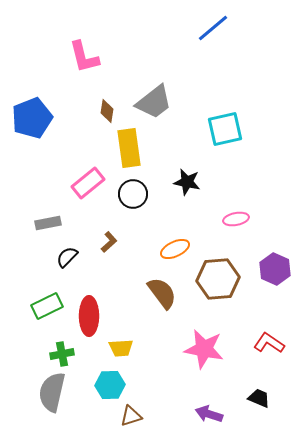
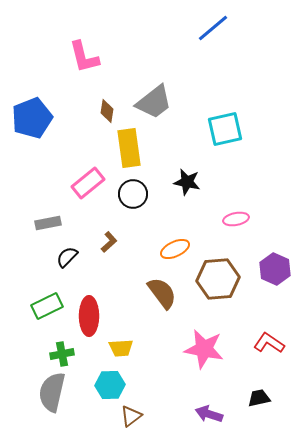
black trapezoid: rotated 35 degrees counterclockwise
brown triangle: rotated 20 degrees counterclockwise
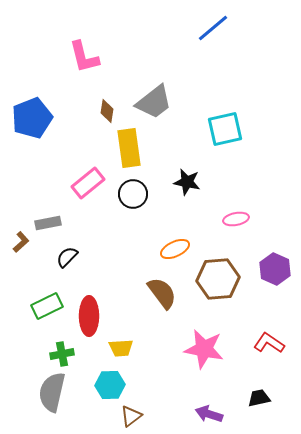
brown L-shape: moved 88 px left
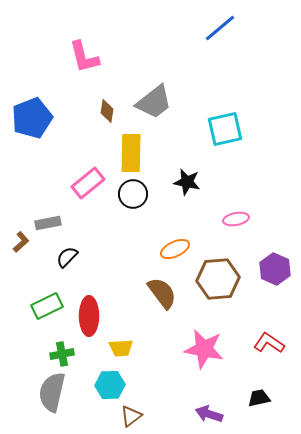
blue line: moved 7 px right
yellow rectangle: moved 2 px right, 5 px down; rotated 9 degrees clockwise
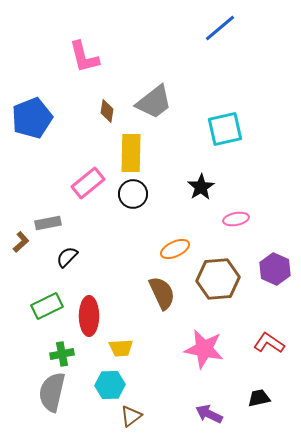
black star: moved 14 px right, 5 px down; rotated 28 degrees clockwise
brown semicircle: rotated 12 degrees clockwise
purple arrow: rotated 8 degrees clockwise
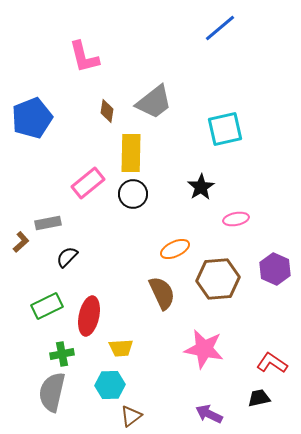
red ellipse: rotated 12 degrees clockwise
red L-shape: moved 3 px right, 20 px down
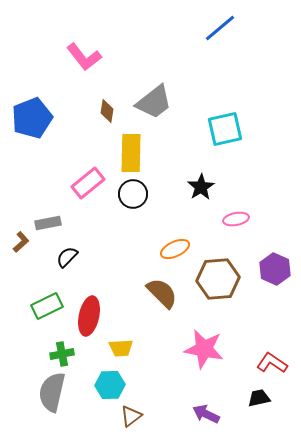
pink L-shape: rotated 24 degrees counterclockwise
brown semicircle: rotated 20 degrees counterclockwise
purple arrow: moved 3 px left
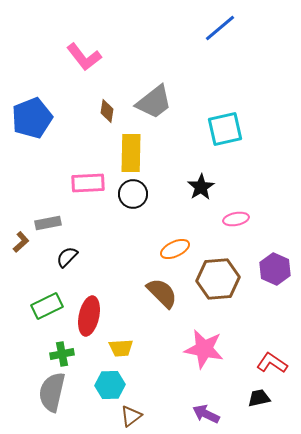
pink rectangle: rotated 36 degrees clockwise
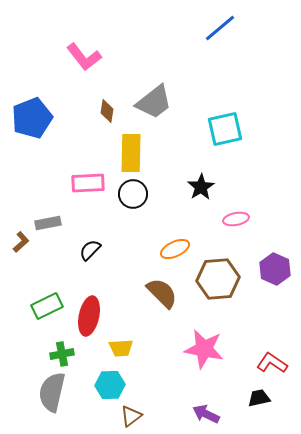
black semicircle: moved 23 px right, 7 px up
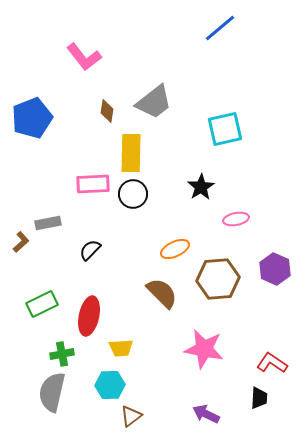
pink rectangle: moved 5 px right, 1 px down
green rectangle: moved 5 px left, 2 px up
black trapezoid: rotated 105 degrees clockwise
